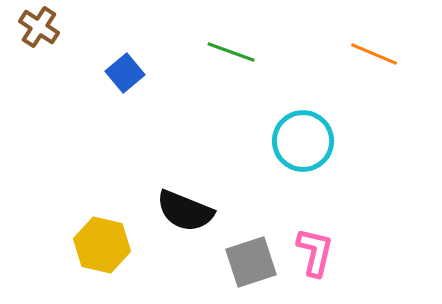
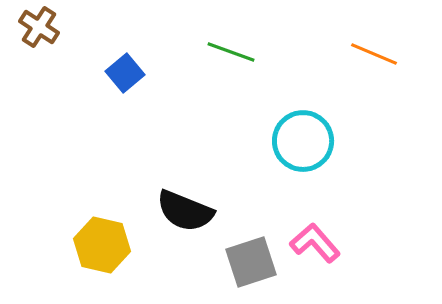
pink L-shape: moved 9 px up; rotated 54 degrees counterclockwise
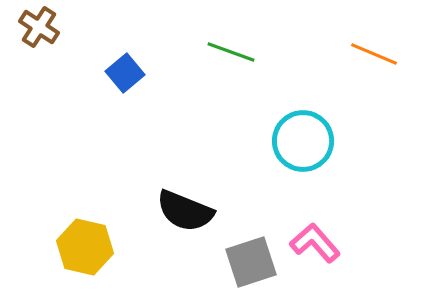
yellow hexagon: moved 17 px left, 2 px down
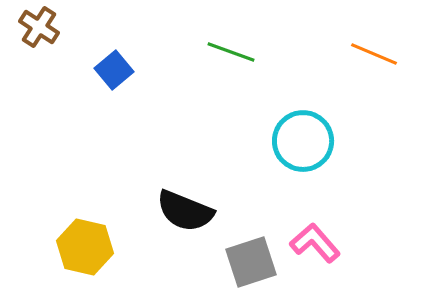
blue square: moved 11 px left, 3 px up
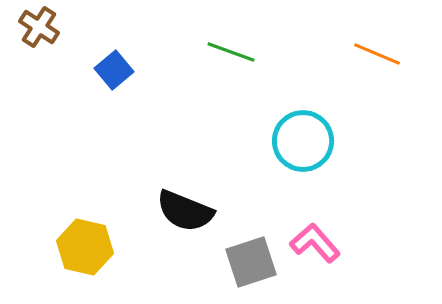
orange line: moved 3 px right
